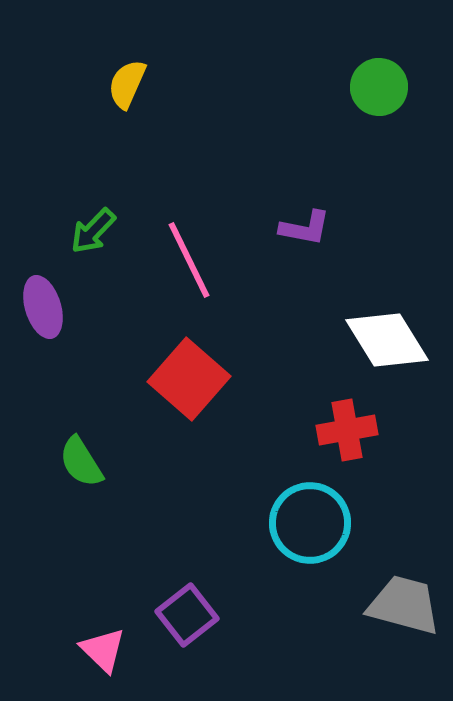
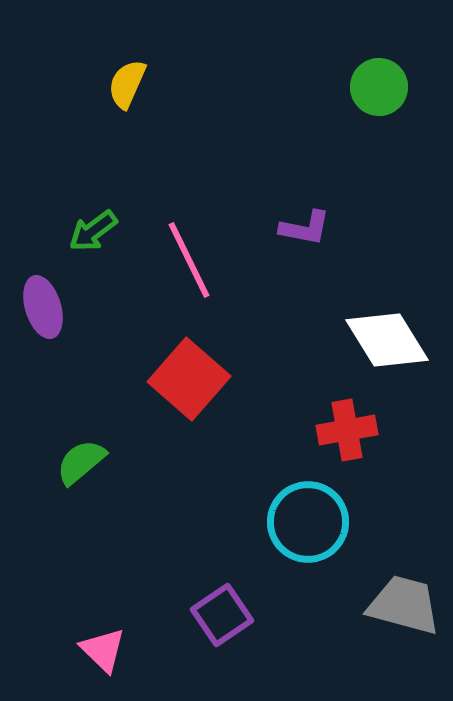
green arrow: rotated 9 degrees clockwise
green semicircle: rotated 82 degrees clockwise
cyan circle: moved 2 px left, 1 px up
purple square: moved 35 px right; rotated 4 degrees clockwise
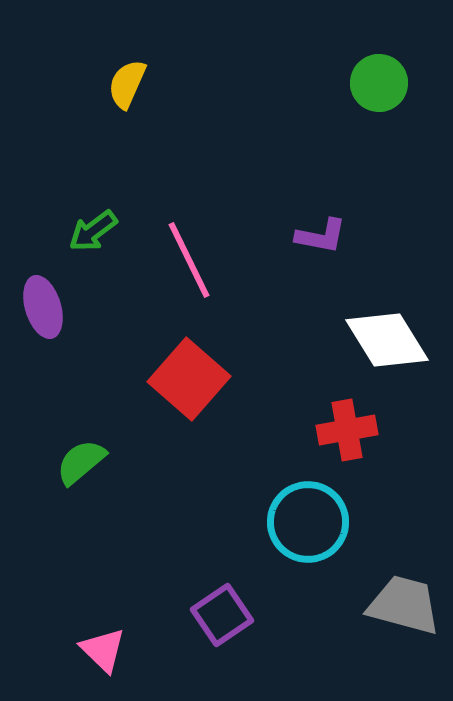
green circle: moved 4 px up
purple L-shape: moved 16 px right, 8 px down
